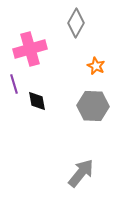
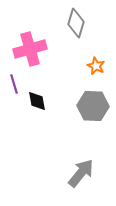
gray diamond: rotated 12 degrees counterclockwise
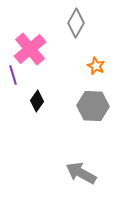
gray diamond: rotated 12 degrees clockwise
pink cross: rotated 24 degrees counterclockwise
purple line: moved 1 px left, 9 px up
black diamond: rotated 45 degrees clockwise
gray arrow: rotated 100 degrees counterclockwise
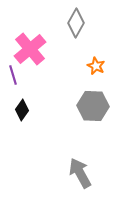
black diamond: moved 15 px left, 9 px down
gray arrow: moved 1 px left; rotated 32 degrees clockwise
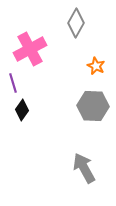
pink cross: rotated 12 degrees clockwise
purple line: moved 8 px down
gray arrow: moved 4 px right, 5 px up
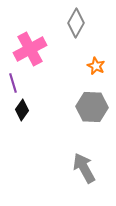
gray hexagon: moved 1 px left, 1 px down
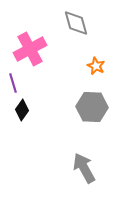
gray diamond: rotated 44 degrees counterclockwise
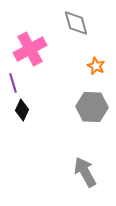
black diamond: rotated 10 degrees counterclockwise
gray arrow: moved 1 px right, 4 px down
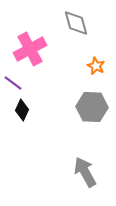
purple line: rotated 36 degrees counterclockwise
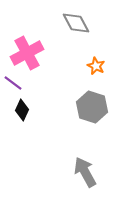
gray diamond: rotated 12 degrees counterclockwise
pink cross: moved 3 px left, 4 px down
gray hexagon: rotated 16 degrees clockwise
